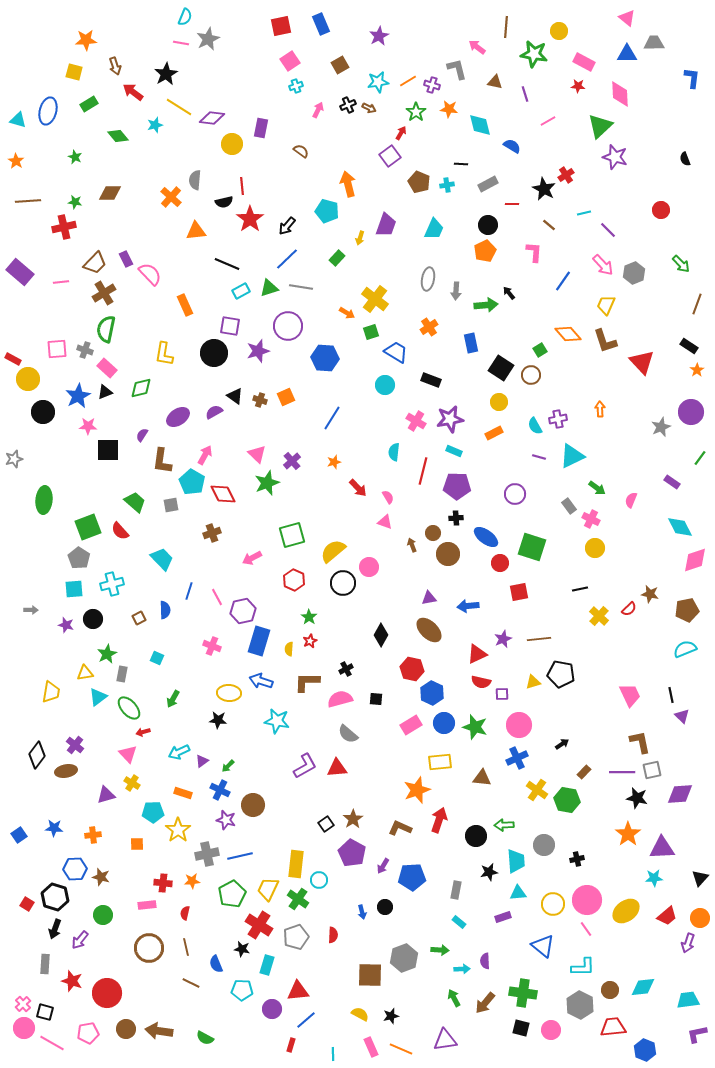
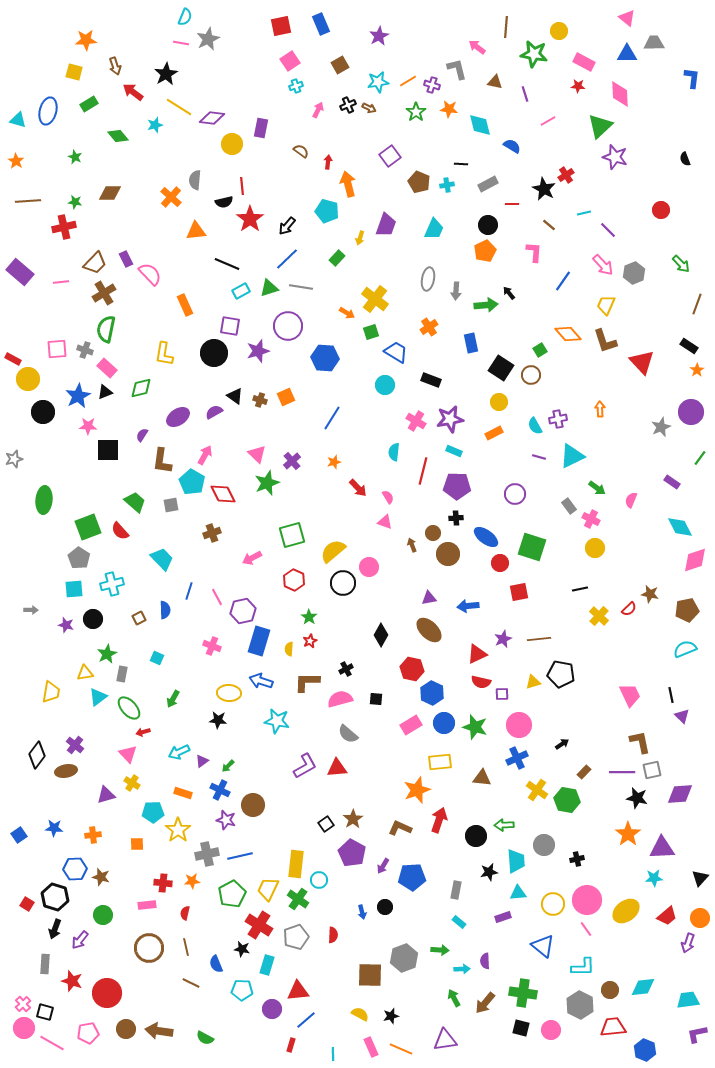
red arrow at (401, 133): moved 73 px left, 29 px down; rotated 24 degrees counterclockwise
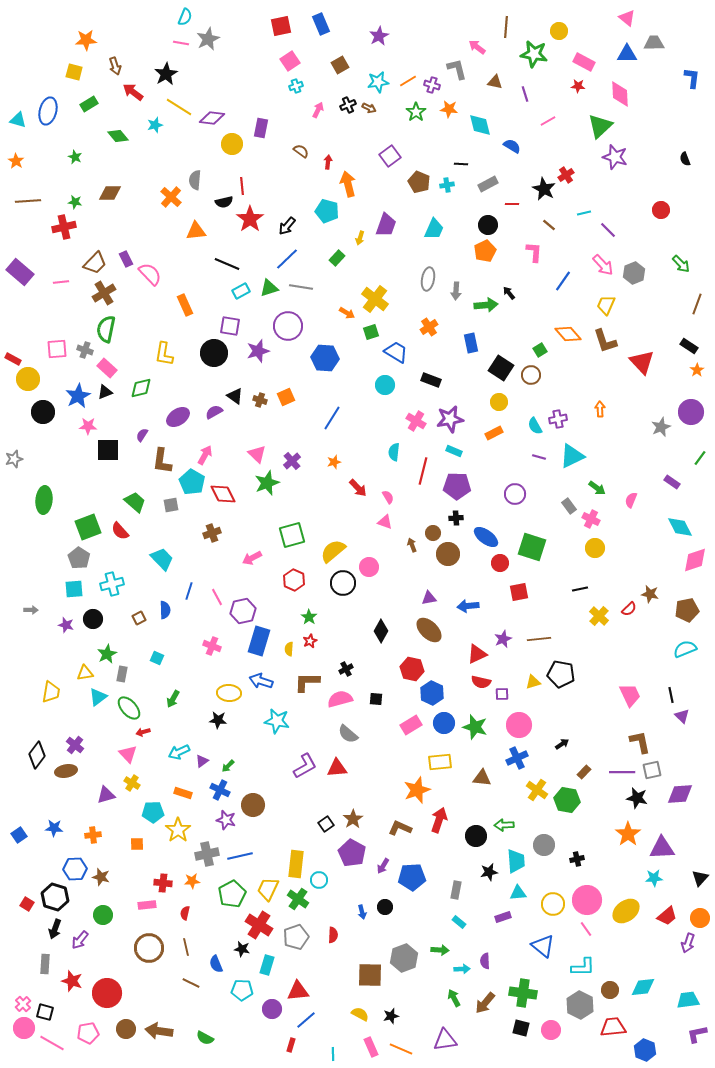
black diamond at (381, 635): moved 4 px up
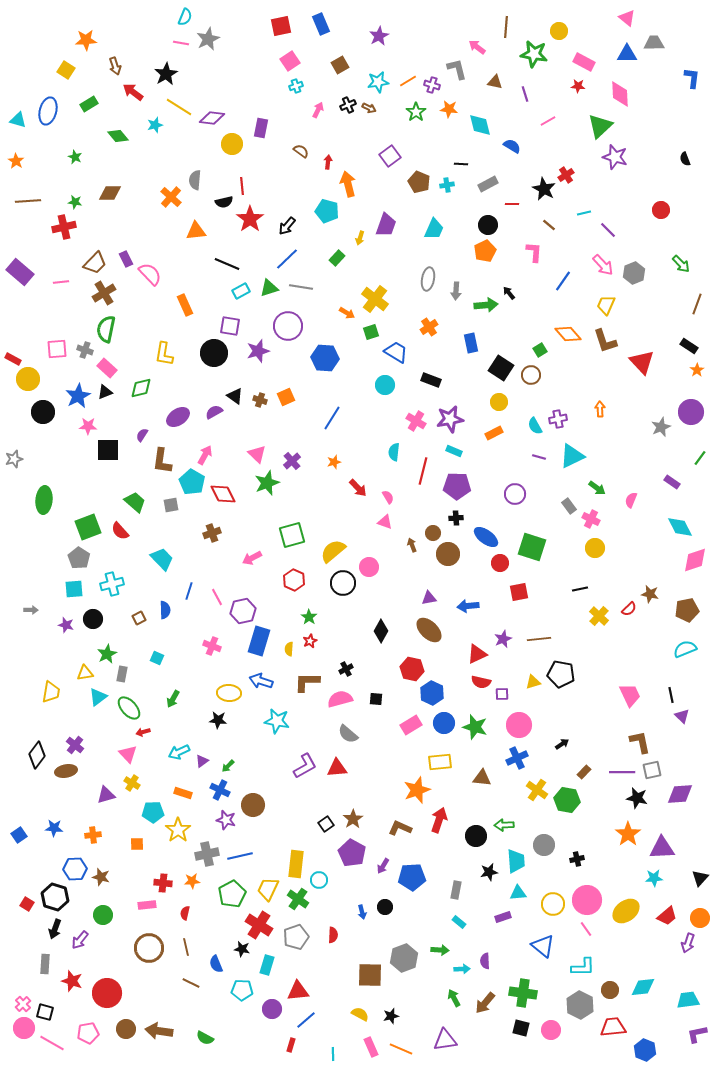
yellow square at (74, 72): moved 8 px left, 2 px up; rotated 18 degrees clockwise
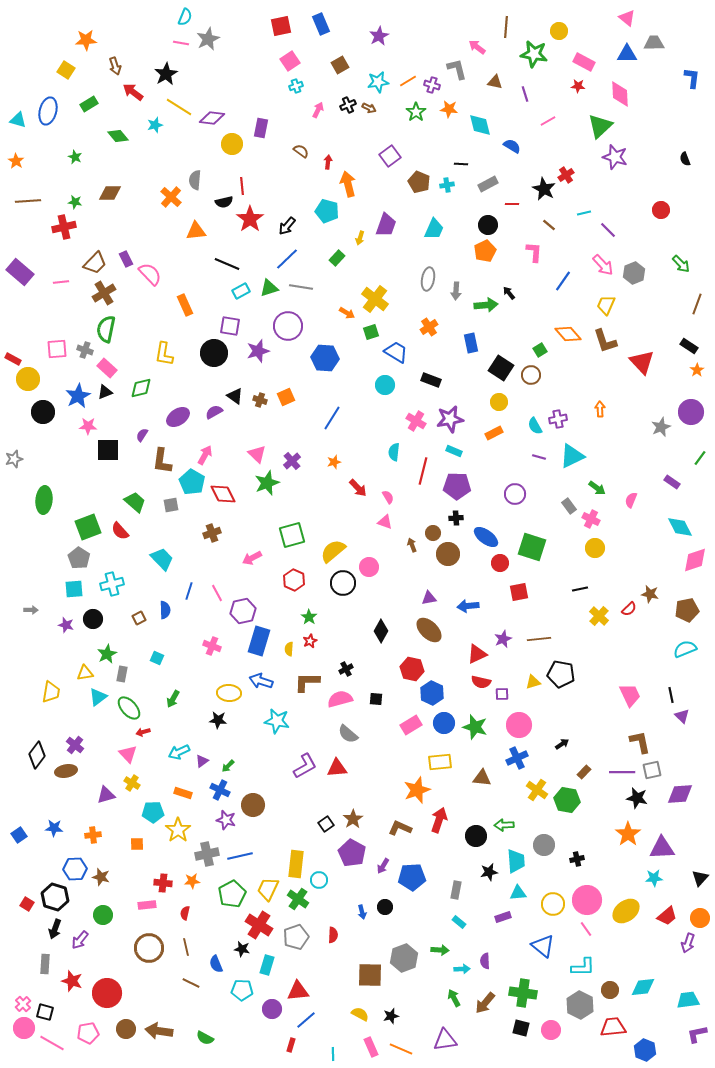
pink line at (217, 597): moved 4 px up
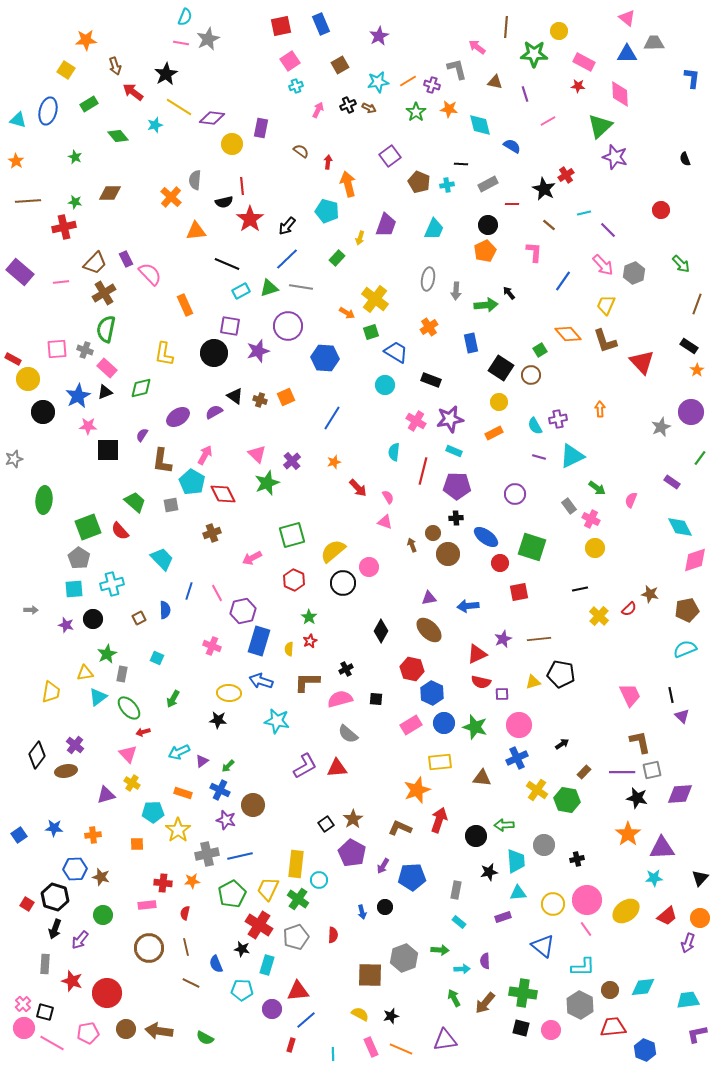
green star at (534, 54): rotated 8 degrees counterclockwise
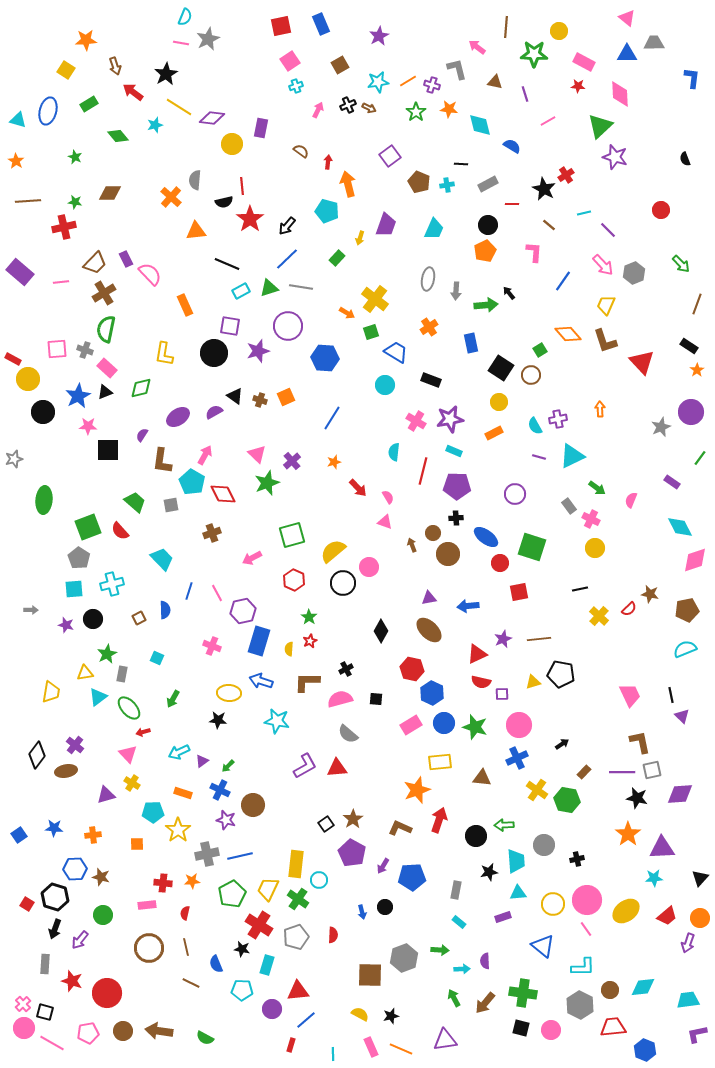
brown circle at (126, 1029): moved 3 px left, 2 px down
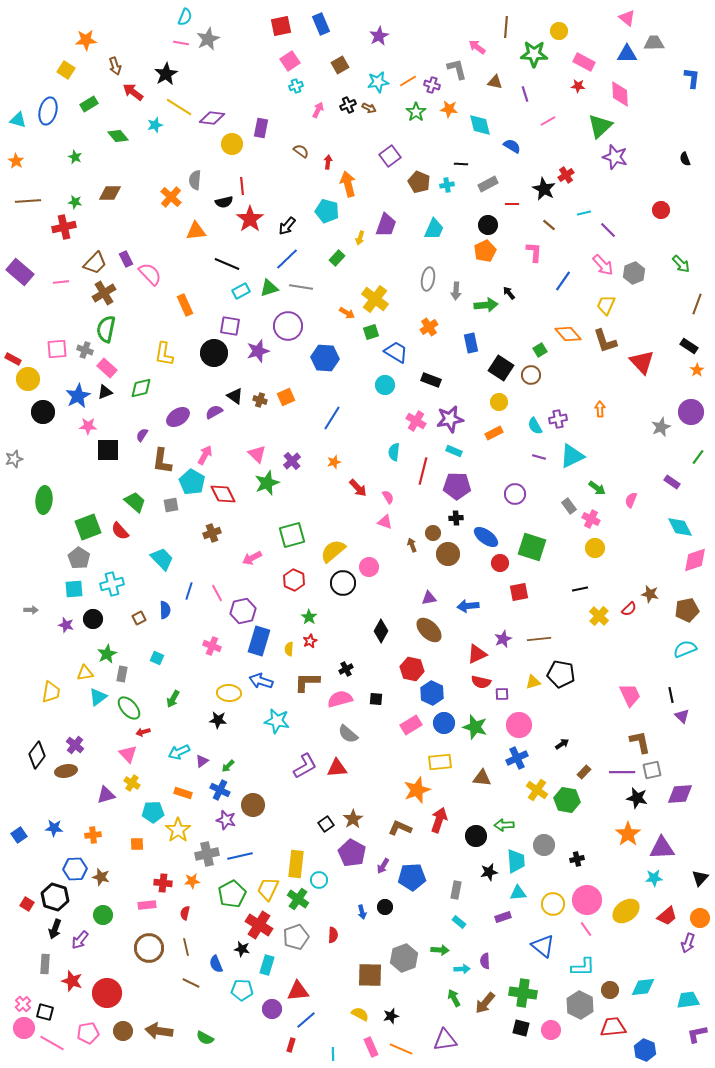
green line at (700, 458): moved 2 px left, 1 px up
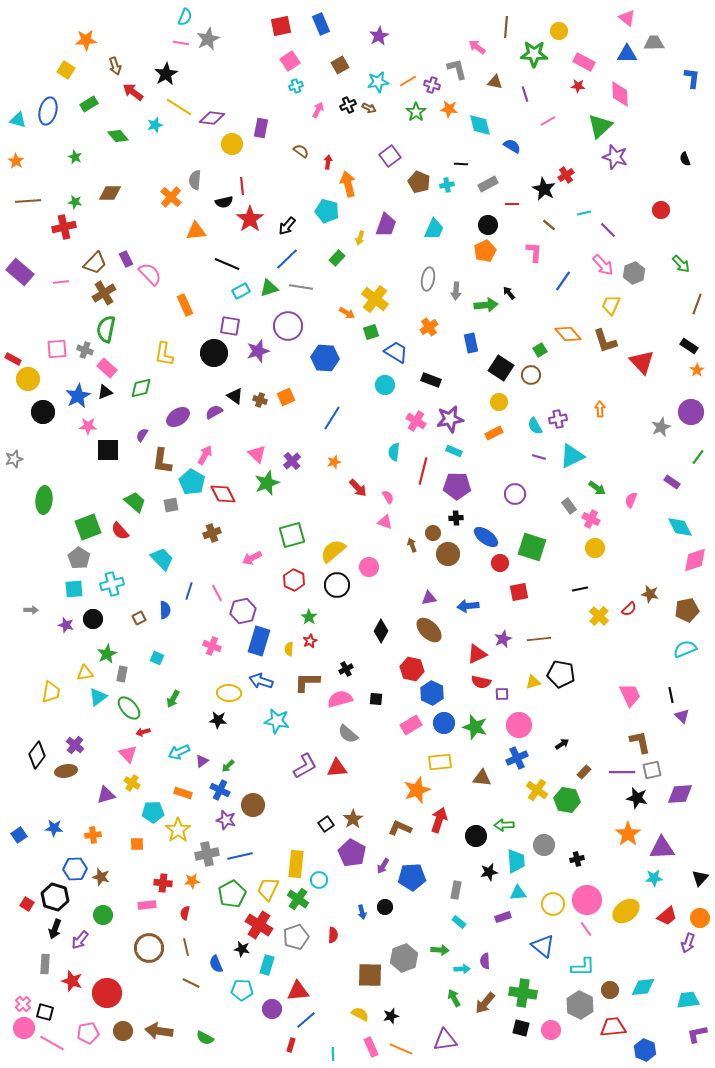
yellow trapezoid at (606, 305): moved 5 px right
black circle at (343, 583): moved 6 px left, 2 px down
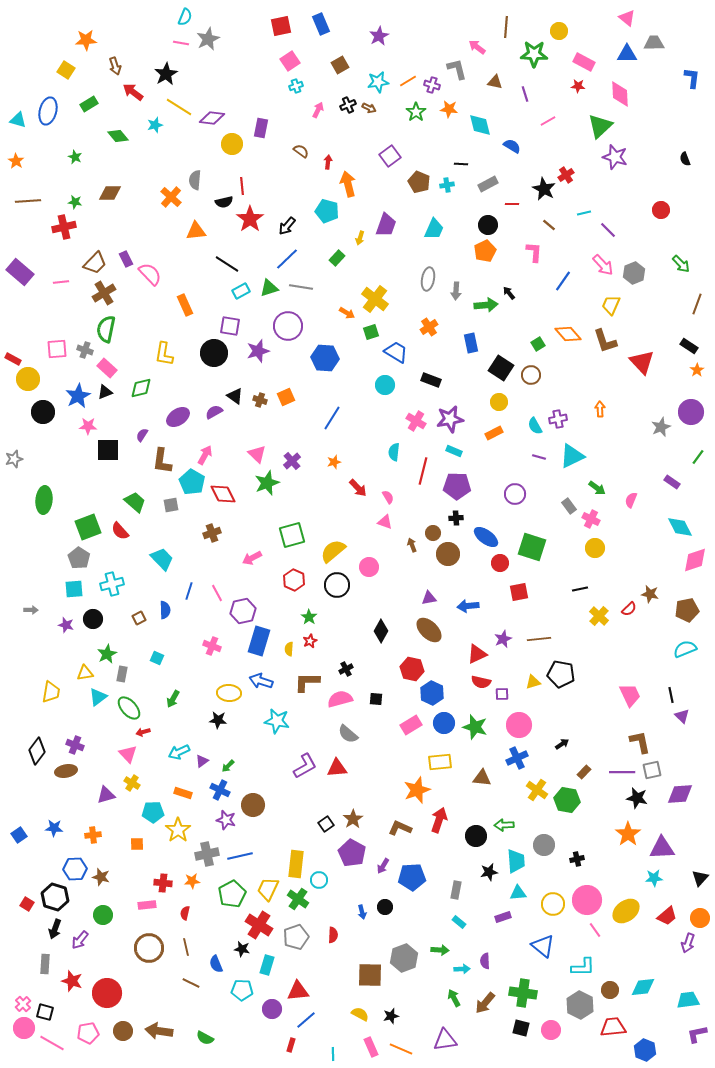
black line at (227, 264): rotated 10 degrees clockwise
green square at (540, 350): moved 2 px left, 6 px up
purple cross at (75, 745): rotated 18 degrees counterclockwise
black diamond at (37, 755): moved 4 px up
pink line at (586, 929): moved 9 px right, 1 px down
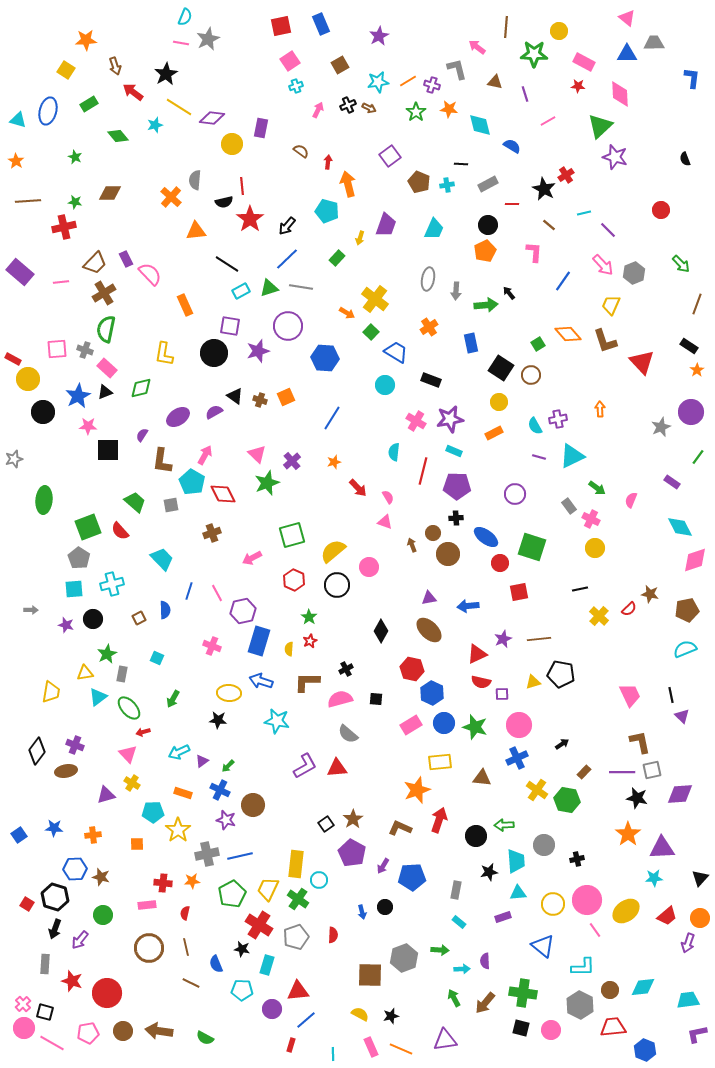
green square at (371, 332): rotated 28 degrees counterclockwise
